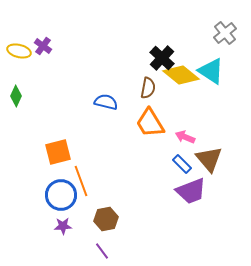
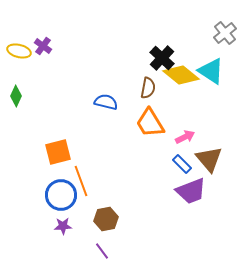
pink arrow: rotated 132 degrees clockwise
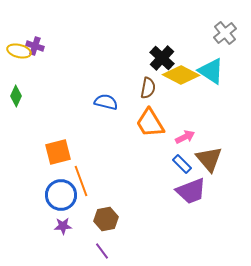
purple cross: moved 8 px left; rotated 18 degrees counterclockwise
yellow diamond: rotated 12 degrees counterclockwise
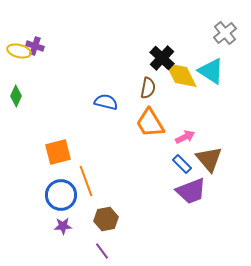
yellow diamond: rotated 36 degrees clockwise
orange line: moved 5 px right
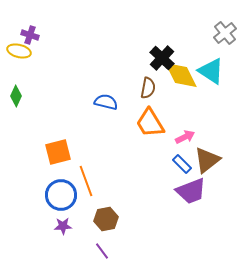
purple cross: moved 5 px left, 11 px up
brown triangle: moved 2 px left, 1 px down; rotated 32 degrees clockwise
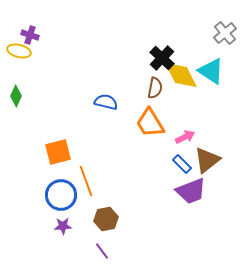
brown semicircle: moved 7 px right
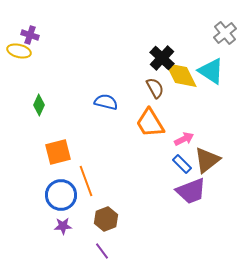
brown semicircle: rotated 40 degrees counterclockwise
green diamond: moved 23 px right, 9 px down
pink arrow: moved 1 px left, 2 px down
brown hexagon: rotated 10 degrees counterclockwise
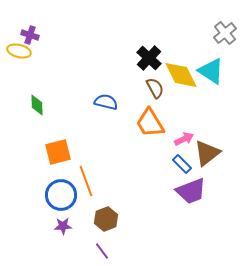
black cross: moved 13 px left
green diamond: moved 2 px left; rotated 25 degrees counterclockwise
brown triangle: moved 7 px up
